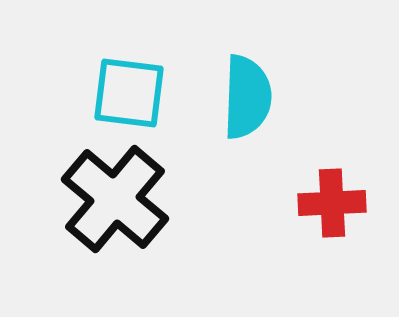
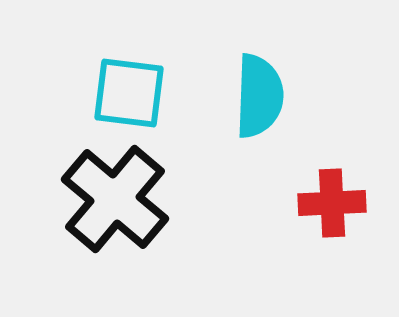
cyan semicircle: moved 12 px right, 1 px up
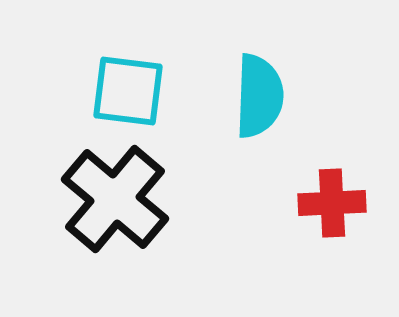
cyan square: moved 1 px left, 2 px up
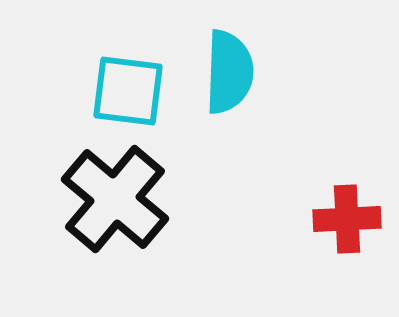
cyan semicircle: moved 30 px left, 24 px up
red cross: moved 15 px right, 16 px down
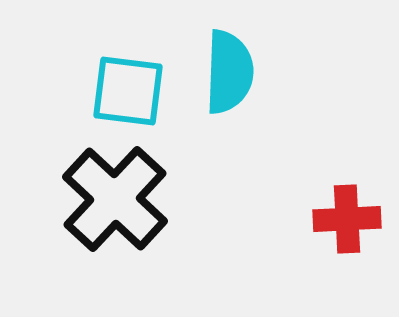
black cross: rotated 3 degrees clockwise
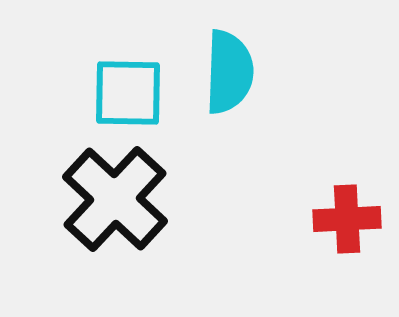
cyan square: moved 2 px down; rotated 6 degrees counterclockwise
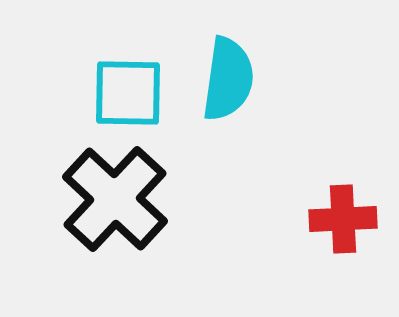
cyan semicircle: moved 1 px left, 7 px down; rotated 6 degrees clockwise
red cross: moved 4 px left
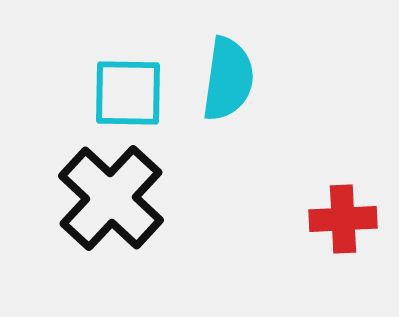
black cross: moved 4 px left, 1 px up
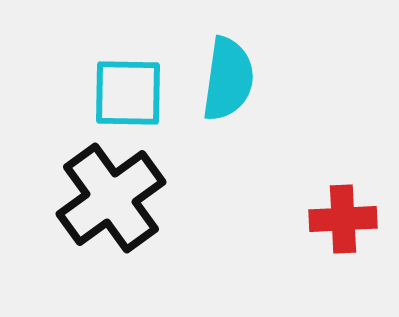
black cross: rotated 11 degrees clockwise
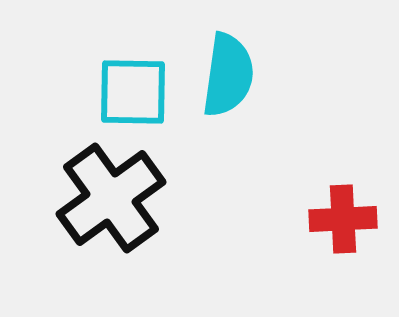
cyan semicircle: moved 4 px up
cyan square: moved 5 px right, 1 px up
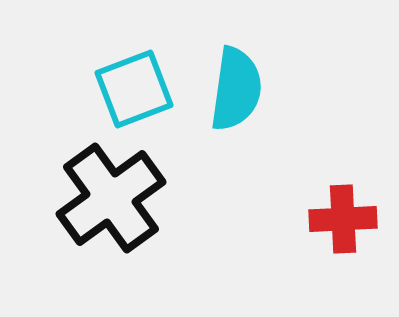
cyan semicircle: moved 8 px right, 14 px down
cyan square: moved 1 px right, 3 px up; rotated 22 degrees counterclockwise
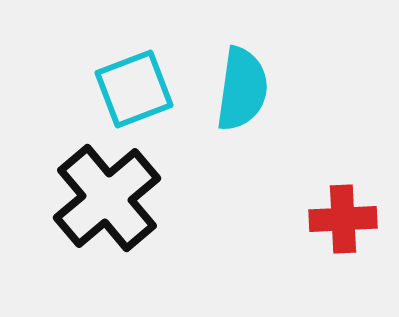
cyan semicircle: moved 6 px right
black cross: moved 4 px left; rotated 4 degrees counterclockwise
